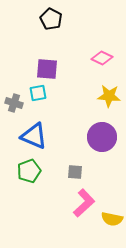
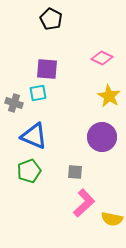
yellow star: rotated 25 degrees clockwise
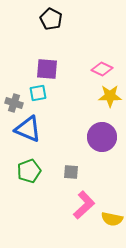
pink diamond: moved 11 px down
yellow star: moved 1 px right; rotated 30 degrees counterclockwise
blue triangle: moved 6 px left, 7 px up
gray square: moved 4 px left
pink L-shape: moved 2 px down
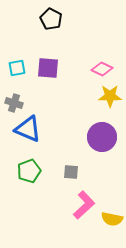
purple square: moved 1 px right, 1 px up
cyan square: moved 21 px left, 25 px up
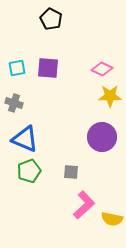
blue triangle: moved 3 px left, 10 px down
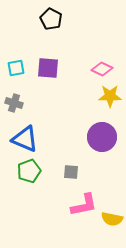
cyan square: moved 1 px left
pink L-shape: rotated 32 degrees clockwise
